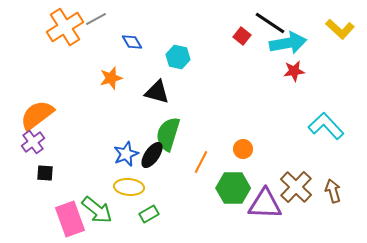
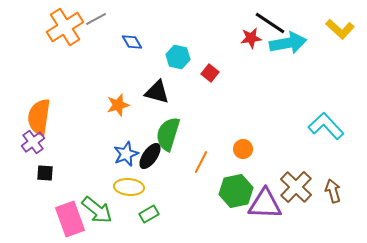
red square: moved 32 px left, 37 px down
red star: moved 43 px left, 33 px up
orange star: moved 7 px right, 27 px down
orange semicircle: moved 2 px right, 2 px down; rotated 45 degrees counterclockwise
black ellipse: moved 2 px left, 1 px down
green hexagon: moved 3 px right, 3 px down; rotated 12 degrees counterclockwise
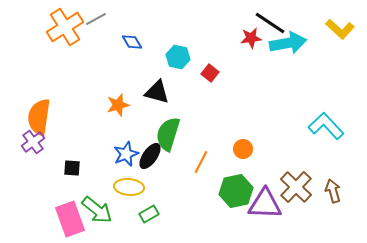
black square: moved 27 px right, 5 px up
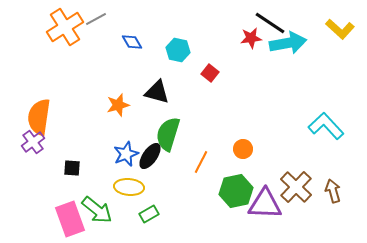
cyan hexagon: moved 7 px up
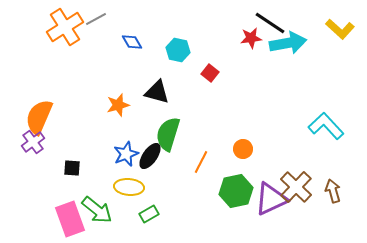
orange semicircle: rotated 15 degrees clockwise
purple triangle: moved 6 px right, 5 px up; rotated 27 degrees counterclockwise
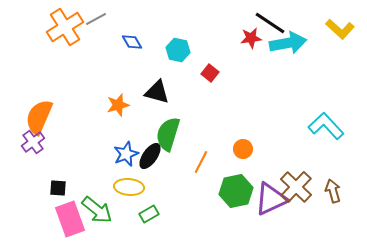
black square: moved 14 px left, 20 px down
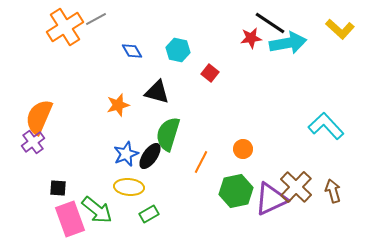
blue diamond: moved 9 px down
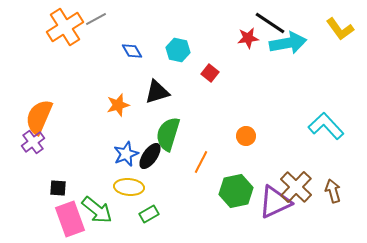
yellow L-shape: rotated 12 degrees clockwise
red star: moved 3 px left
black triangle: rotated 32 degrees counterclockwise
orange circle: moved 3 px right, 13 px up
purple triangle: moved 4 px right, 3 px down
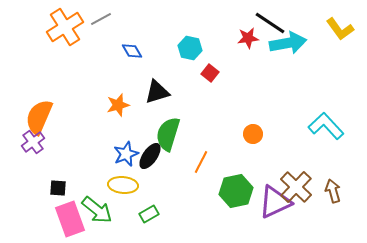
gray line: moved 5 px right
cyan hexagon: moved 12 px right, 2 px up
orange circle: moved 7 px right, 2 px up
yellow ellipse: moved 6 px left, 2 px up
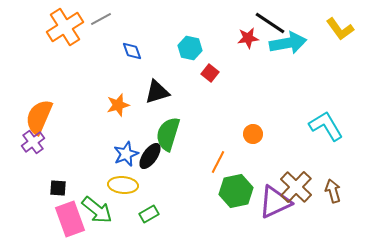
blue diamond: rotated 10 degrees clockwise
cyan L-shape: rotated 12 degrees clockwise
orange line: moved 17 px right
